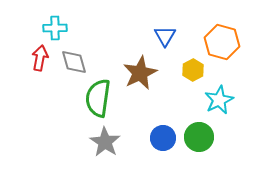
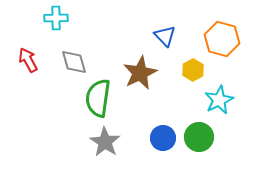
cyan cross: moved 1 px right, 10 px up
blue triangle: rotated 15 degrees counterclockwise
orange hexagon: moved 3 px up
red arrow: moved 12 px left, 2 px down; rotated 40 degrees counterclockwise
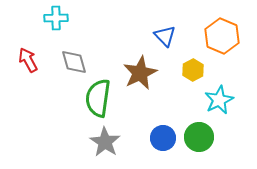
orange hexagon: moved 3 px up; rotated 8 degrees clockwise
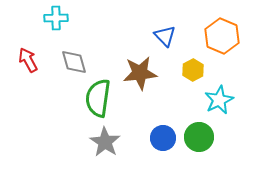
brown star: rotated 20 degrees clockwise
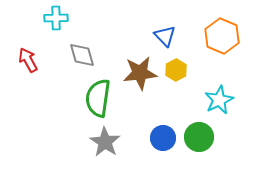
gray diamond: moved 8 px right, 7 px up
yellow hexagon: moved 17 px left
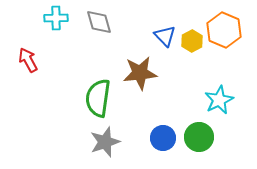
orange hexagon: moved 2 px right, 6 px up
gray diamond: moved 17 px right, 33 px up
yellow hexagon: moved 16 px right, 29 px up
gray star: rotated 20 degrees clockwise
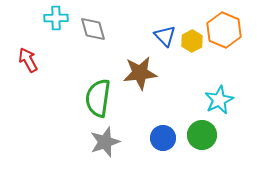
gray diamond: moved 6 px left, 7 px down
green circle: moved 3 px right, 2 px up
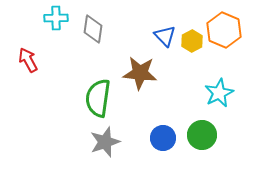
gray diamond: rotated 24 degrees clockwise
brown star: rotated 12 degrees clockwise
cyan star: moved 7 px up
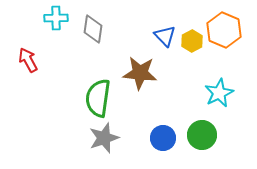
gray star: moved 1 px left, 4 px up
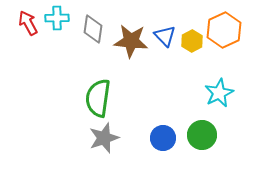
cyan cross: moved 1 px right
orange hexagon: rotated 12 degrees clockwise
red arrow: moved 37 px up
brown star: moved 9 px left, 32 px up
